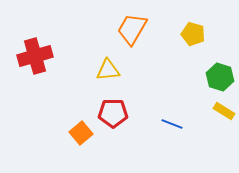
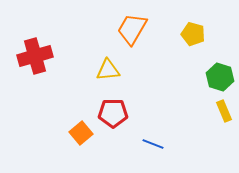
yellow rectangle: rotated 35 degrees clockwise
blue line: moved 19 px left, 20 px down
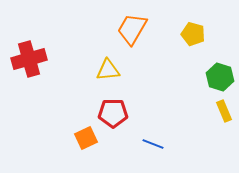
red cross: moved 6 px left, 3 px down
orange square: moved 5 px right, 5 px down; rotated 15 degrees clockwise
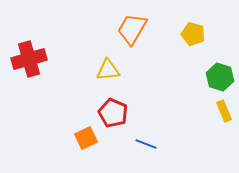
red pentagon: rotated 24 degrees clockwise
blue line: moved 7 px left
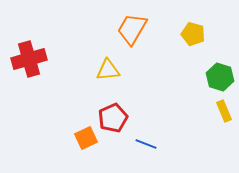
red pentagon: moved 5 px down; rotated 24 degrees clockwise
